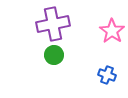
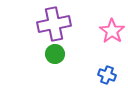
purple cross: moved 1 px right
green circle: moved 1 px right, 1 px up
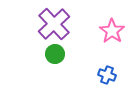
purple cross: rotated 32 degrees counterclockwise
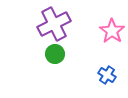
purple cross: rotated 16 degrees clockwise
blue cross: rotated 12 degrees clockwise
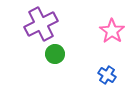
purple cross: moved 13 px left
